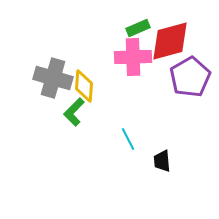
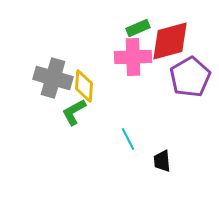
green L-shape: rotated 16 degrees clockwise
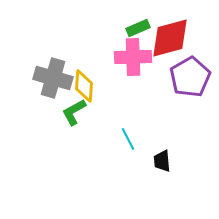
red diamond: moved 3 px up
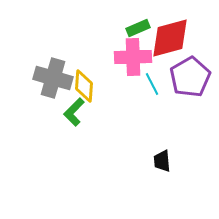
green L-shape: rotated 16 degrees counterclockwise
cyan line: moved 24 px right, 55 px up
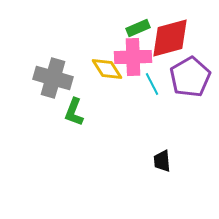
yellow diamond: moved 23 px right, 17 px up; rotated 36 degrees counterclockwise
green L-shape: rotated 24 degrees counterclockwise
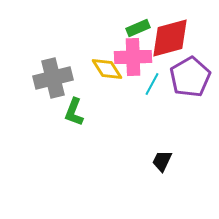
gray cross: rotated 30 degrees counterclockwise
cyan line: rotated 55 degrees clockwise
black trapezoid: rotated 30 degrees clockwise
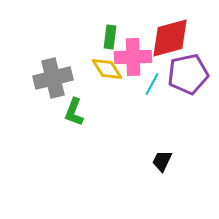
green rectangle: moved 28 px left, 9 px down; rotated 60 degrees counterclockwise
purple pentagon: moved 2 px left, 3 px up; rotated 18 degrees clockwise
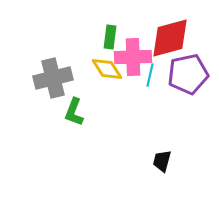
cyan line: moved 2 px left, 9 px up; rotated 15 degrees counterclockwise
black trapezoid: rotated 10 degrees counterclockwise
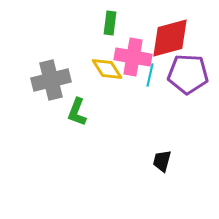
green rectangle: moved 14 px up
pink cross: rotated 12 degrees clockwise
purple pentagon: rotated 15 degrees clockwise
gray cross: moved 2 px left, 2 px down
green L-shape: moved 3 px right
